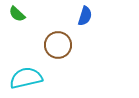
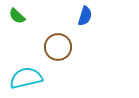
green semicircle: moved 2 px down
brown circle: moved 2 px down
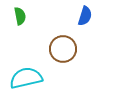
green semicircle: moved 3 px right; rotated 144 degrees counterclockwise
brown circle: moved 5 px right, 2 px down
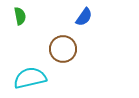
blue semicircle: moved 1 px left, 1 px down; rotated 18 degrees clockwise
cyan semicircle: moved 4 px right
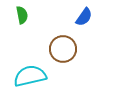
green semicircle: moved 2 px right, 1 px up
cyan semicircle: moved 2 px up
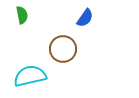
blue semicircle: moved 1 px right, 1 px down
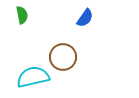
brown circle: moved 8 px down
cyan semicircle: moved 3 px right, 1 px down
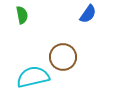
blue semicircle: moved 3 px right, 4 px up
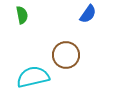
brown circle: moved 3 px right, 2 px up
